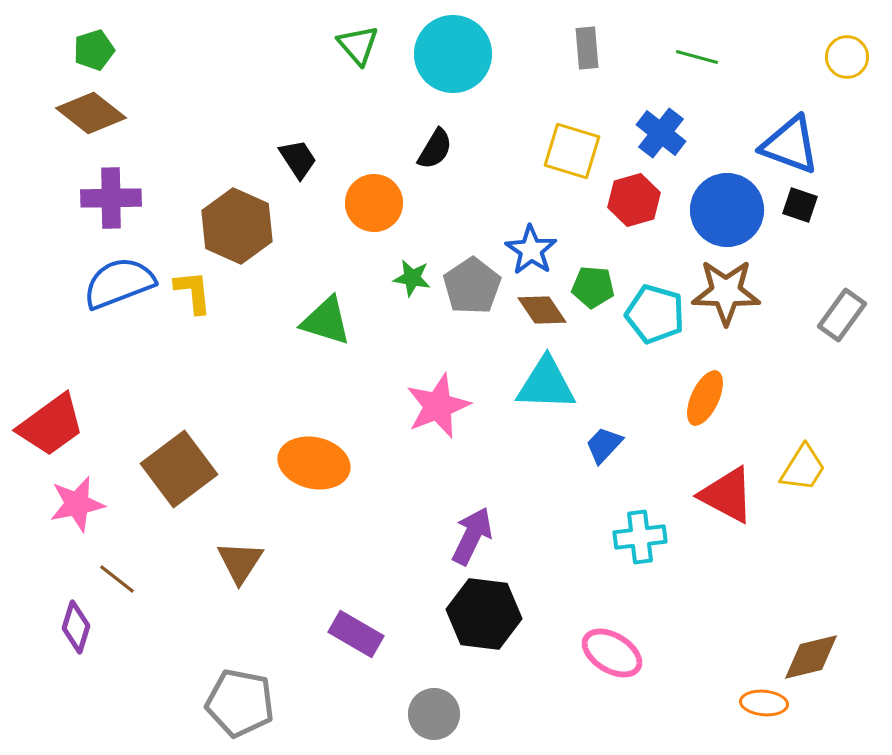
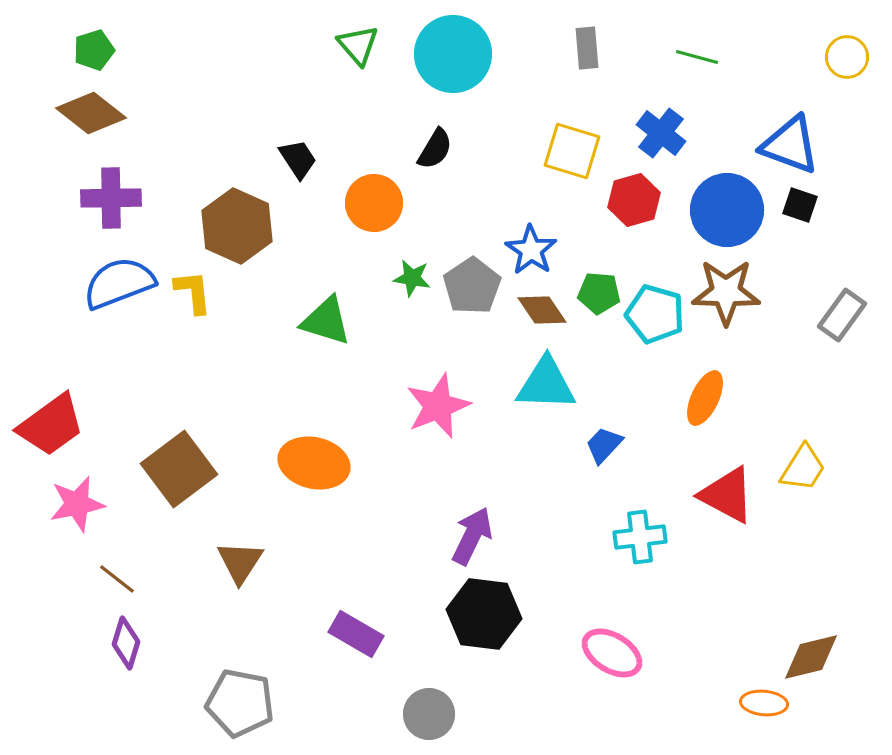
green pentagon at (593, 287): moved 6 px right, 6 px down
purple diamond at (76, 627): moved 50 px right, 16 px down
gray circle at (434, 714): moved 5 px left
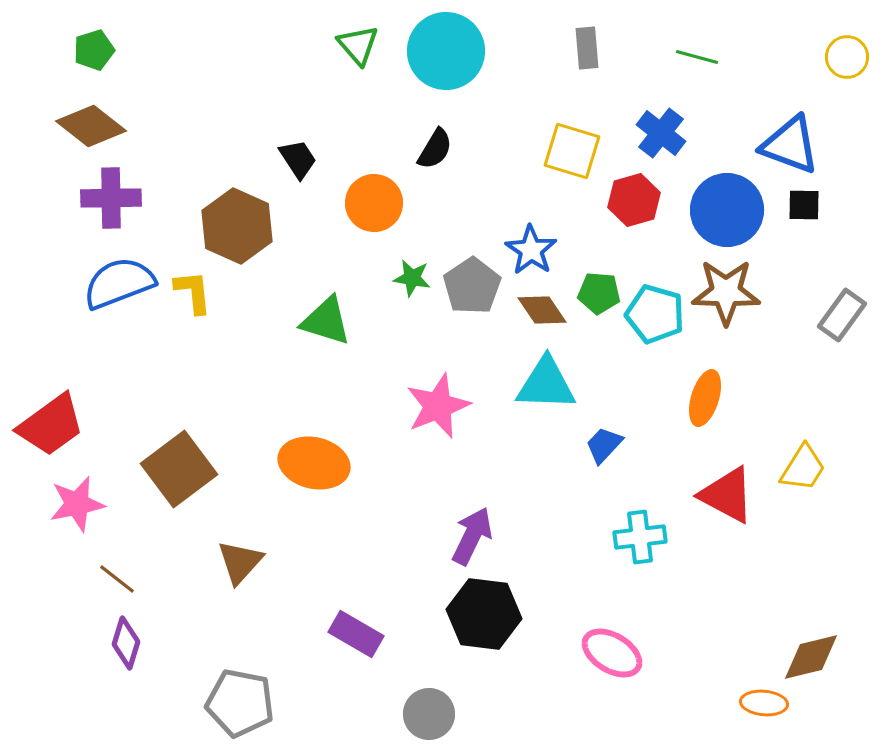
cyan circle at (453, 54): moved 7 px left, 3 px up
brown diamond at (91, 113): moved 13 px down
black square at (800, 205): moved 4 px right; rotated 18 degrees counterclockwise
orange ellipse at (705, 398): rotated 8 degrees counterclockwise
brown triangle at (240, 562): rotated 9 degrees clockwise
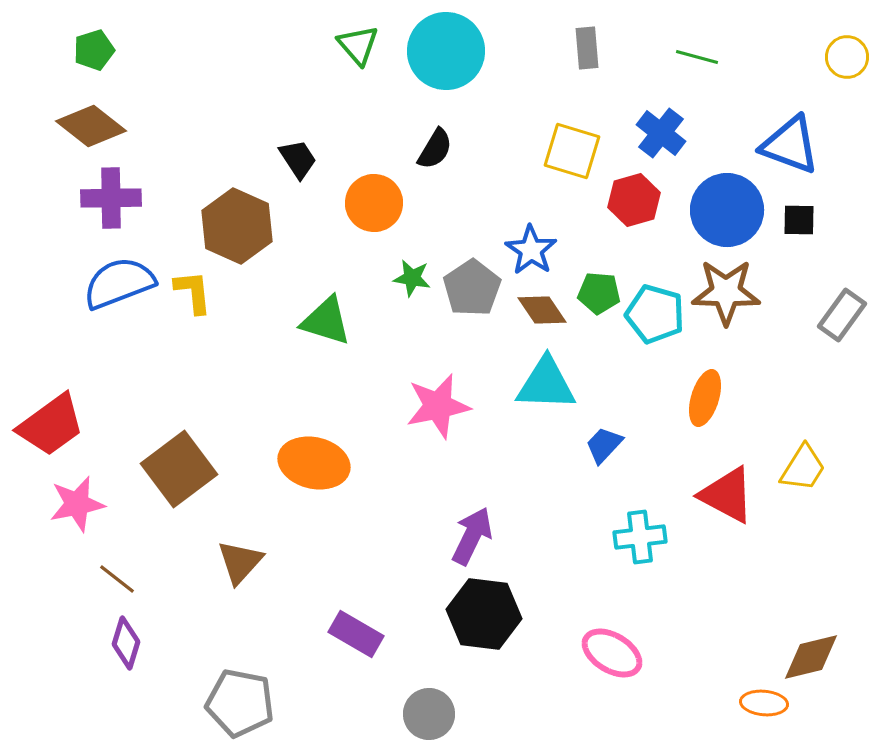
black square at (804, 205): moved 5 px left, 15 px down
gray pentagon at (472, 286): moved 2 px down
pink star at (438, 406): rotated 10 degrees clockwise
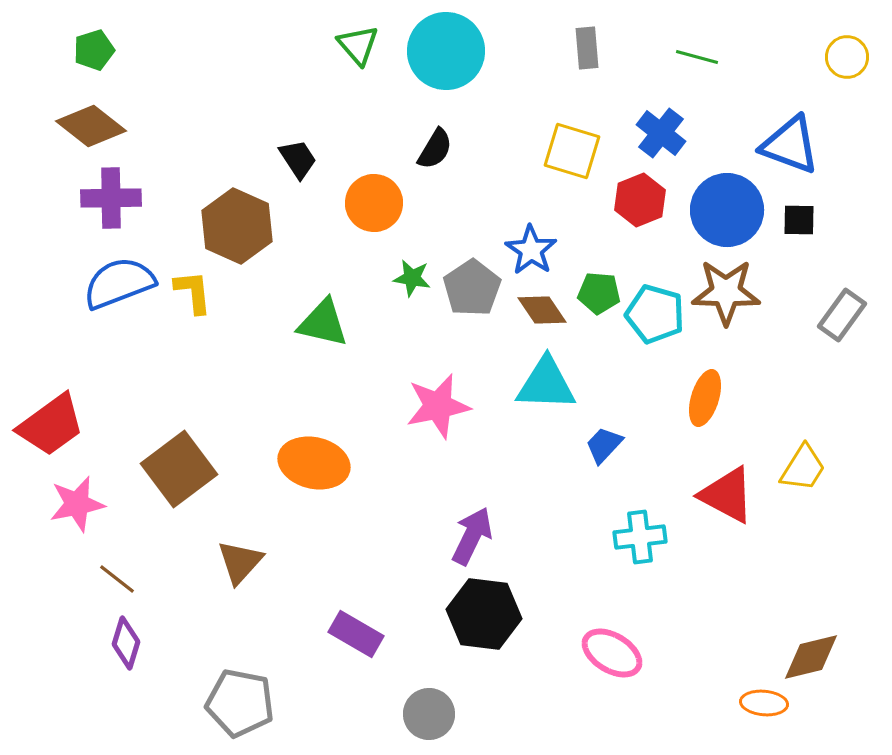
red hexagon at (634, 200): moved 6 px right; rotated 6 degrees counterclockwise
green triangle at (326, 321): moved 3 px left, 2 px down; rotated 4 degrees counterclockwise
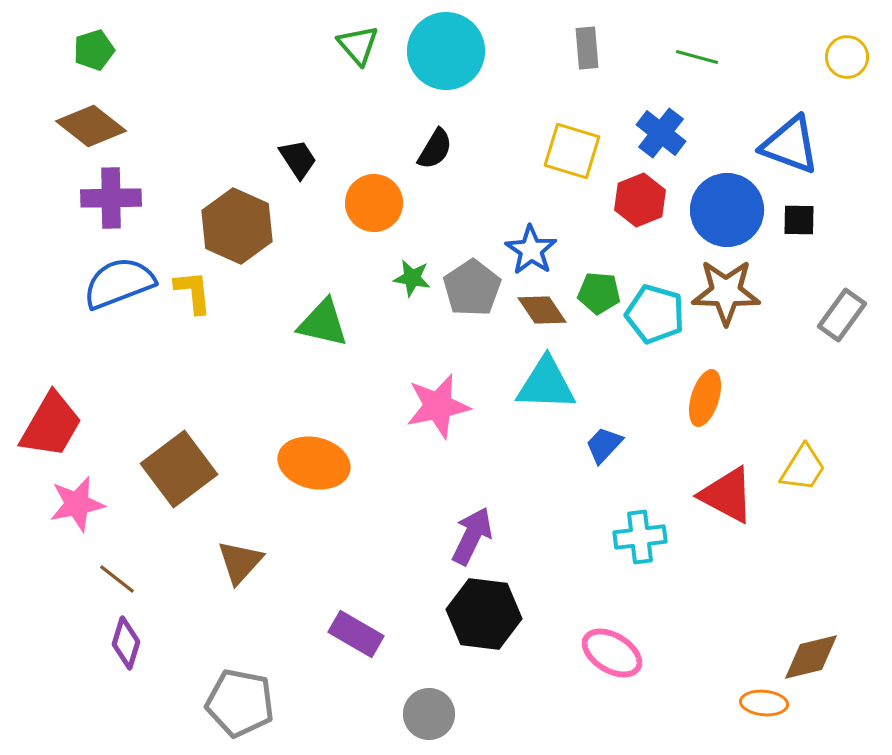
red trapezoid at (51, 425): rotated 24 degrees counterclockwise
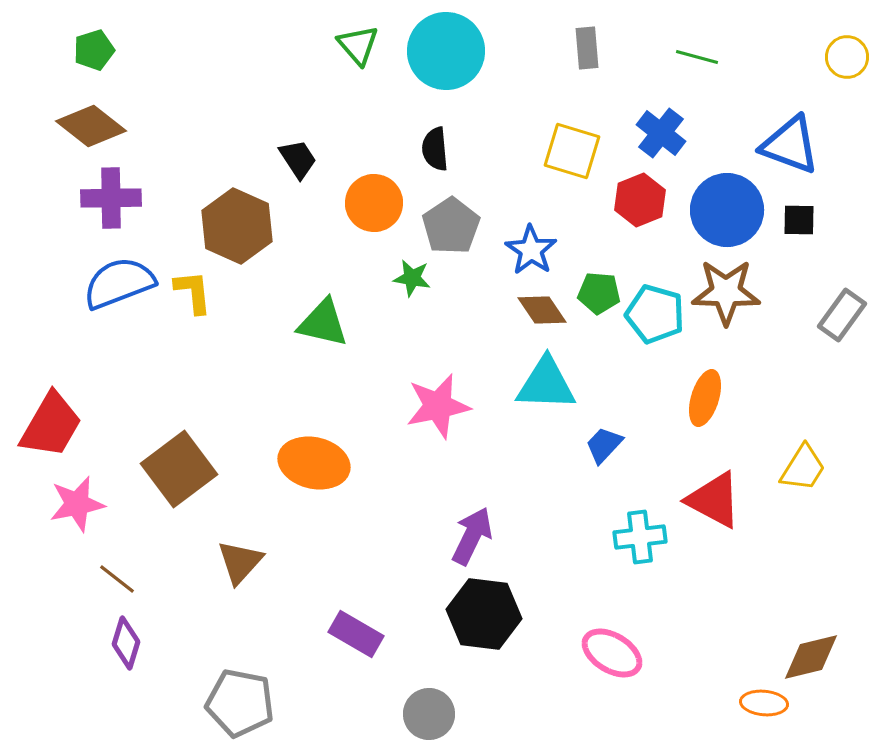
black semicircle at (435, 149): rotated 144 degrees clockwise
gray pentagon at (472, 288): moved 21 px left, 62 px up
red triangle at (727, 495): moved 13 px left, 5 px down
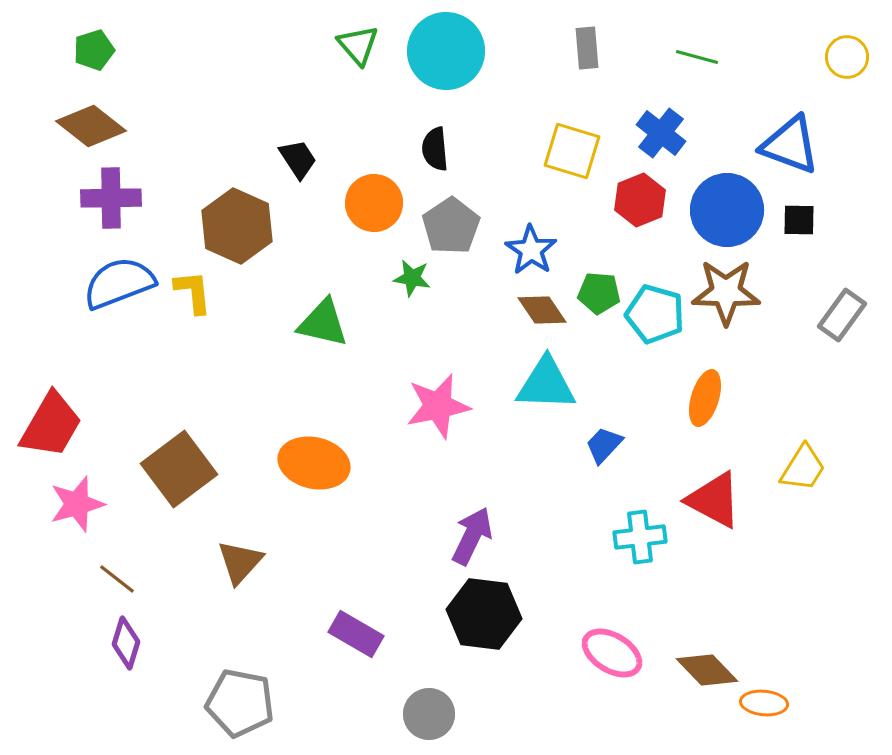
pink star at (77, 504): rotated 4 degrees counterclockwise
brown diamond at (811, 657): moved 104 px left, 13 px down; rotated 60 degrees clockwise
